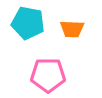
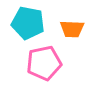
pink pentagon: moved 4 px left, 12 px up; rotated 12 degrees counterclockwise
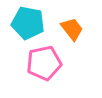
orange trapezoid: rotated 130 degrees counterclockwise
